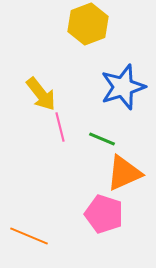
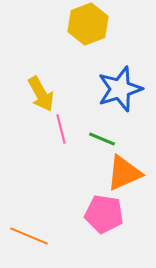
blue star: moved 3 px left, 2 px down
yellow arrow: rotated 9 degrees clockwise
pink line: moved 1 px right, 2 px down
pink pentagon: rotated 9 degrees counterclockwise
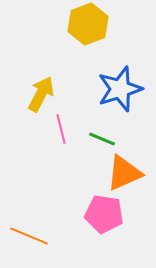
yellow arrow: rotated 123 degrees counterclockwise
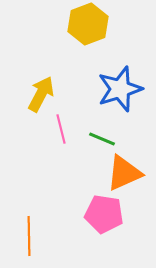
orange line: rotated 66 degrees clockwise
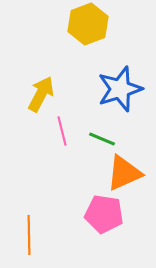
pink line: moved 1 px right, 2 px down
orange line: moved 1 px up
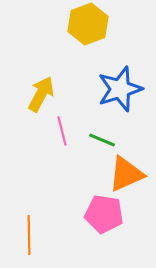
green line: moved 1 px down
orange triangle: moved 2 px right, 1 px down
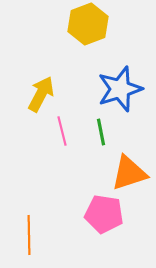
green line: moved 1 px left, 8 px up; rotated 56 degrees clockwise
orange triangle: moved 3 px right, 1 px up; rotated 6 degrees clockwise
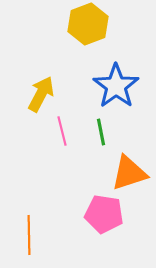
blue star: moved 4 px left, 3 px up; rotated 18 degrees counterclockwise
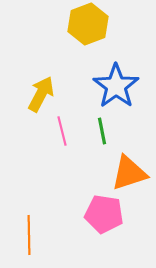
green line: moved 1 px right, 1 px up
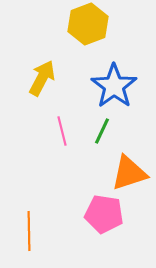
blue star: moved 2 px left
yellow arrow: moved 1 px right, 16 px up
green line: rotated 36 degrees clockwise
orange line: moved 4 px up
